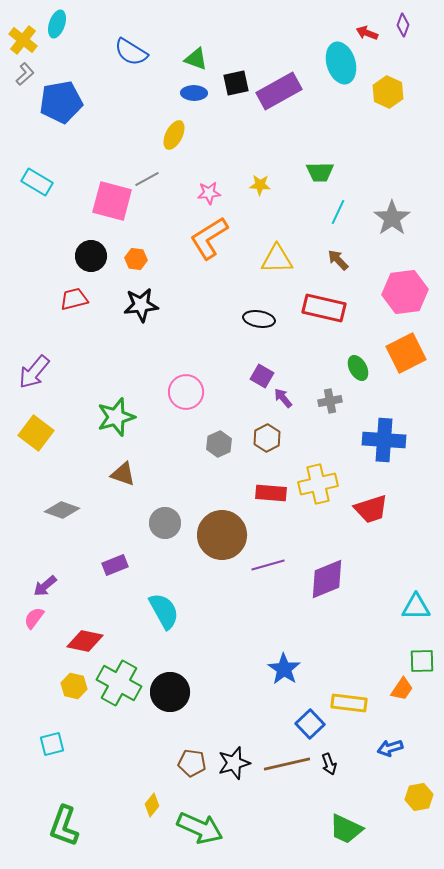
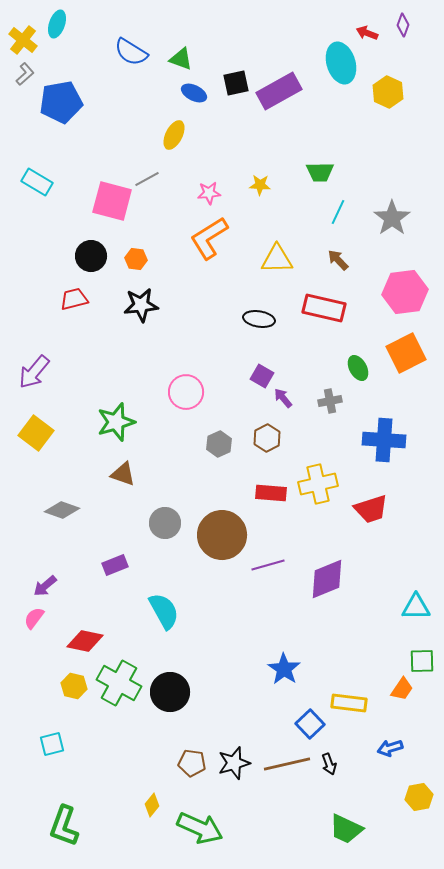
green triangle at (196, 59): moved 15 px left
blue ellipse at (194, 93): rotated 25 degrees clockwise
green star at (116, 417): moved 5 px down
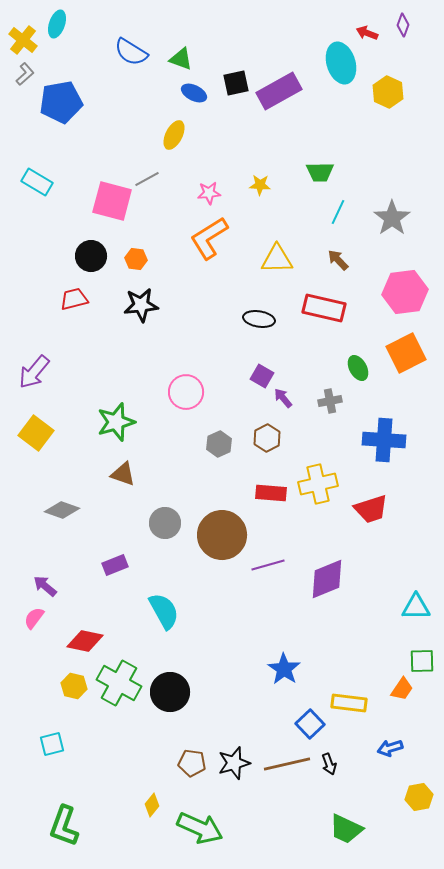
purple arrow at (45, 586): rotated 80 degrees clockwise
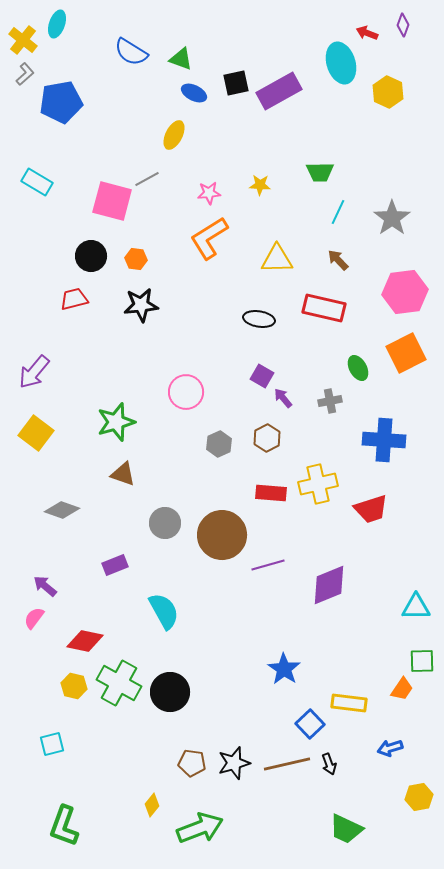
purple diamond at (327, 579): moved 2 px right, 6 px down
green arrow at (200, 828): rotated 45 degrees counterclockwise
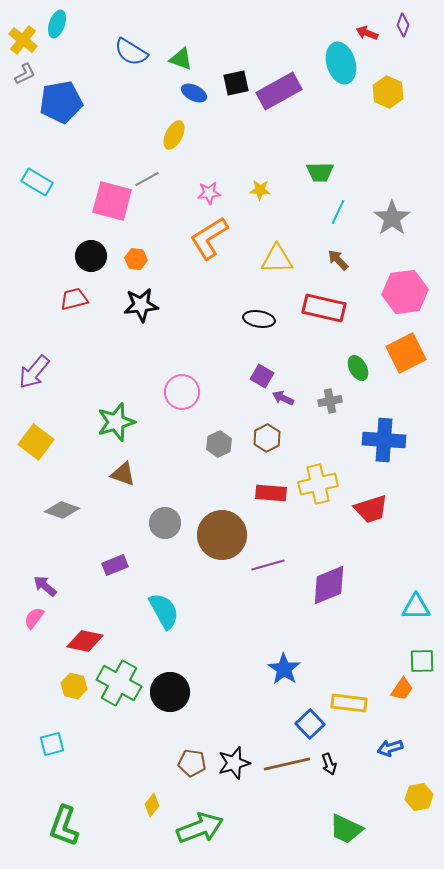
gray L-shape at (25, 74): rotated 15 degrees clockwise
yellow star at (260, 185): moved 5 px down
pink circle at (186, 392): moved 4 px left
purple arrow at (283, 398): rotated 25 degrees counterclockwise
yellow square at (36, 433): moved 9 px down
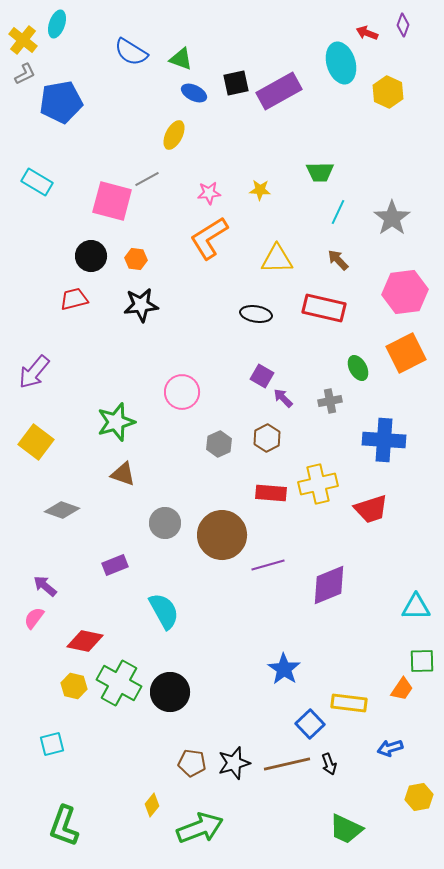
black ellipse at (259, 319): moved 3 px left, 5 px up
purple arrow at (283, 398): rotated 20 degrees clockwise
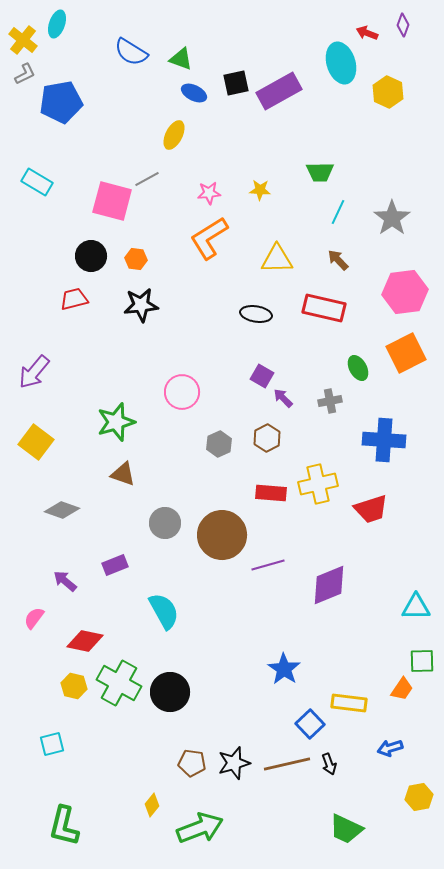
purple arrow at (45, 586): moved 20 px right, 5 px up
green L-shape at (64, 826): rotated 6 degrees counterclockwise
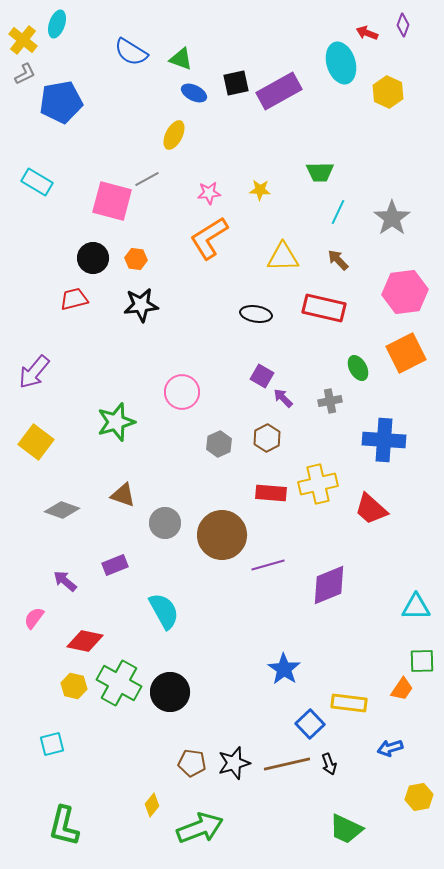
black circle at (91, 256): moved 2 px right, 2 px down
yellow triangle at (277, 259): moved 6 px right, 2 px up
brown triangle at (123, 474): moved 21 px down
red trapezoid at (371, 509): rotated 60 degrees clockwise
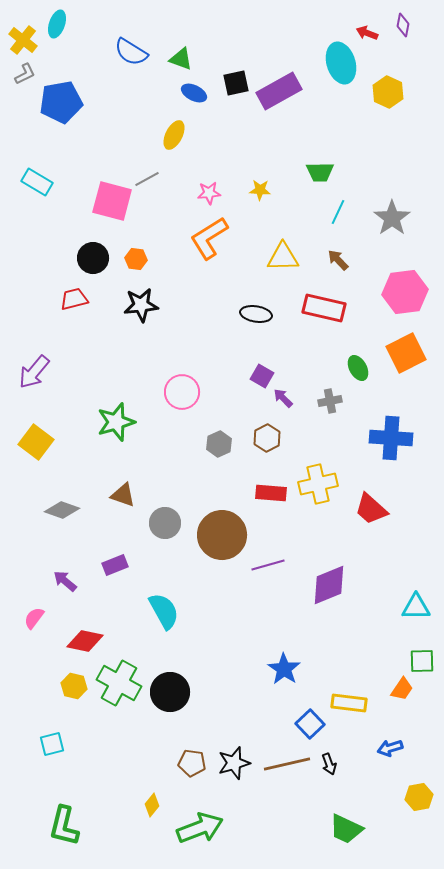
purple diamond at (403, 25): rotated 10 degrees counterclockwise
blue cross at (384, 440): moved 7 px right, 2 px up
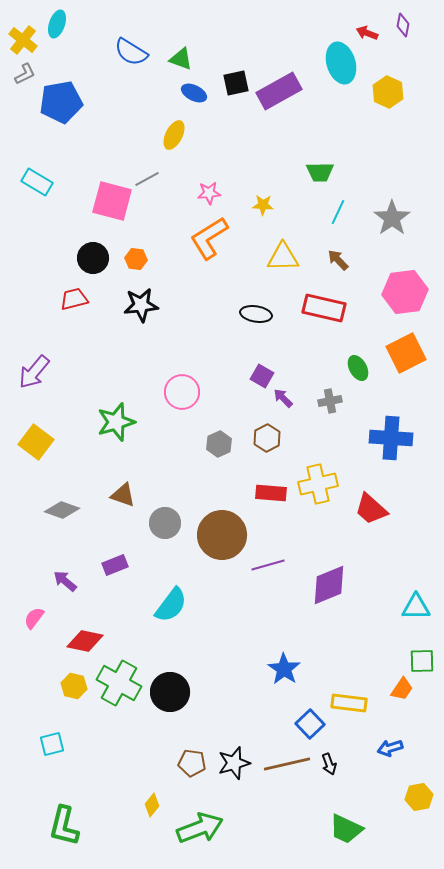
yellow star at (260, 190): moved 3 px right, 15 px down
cyan semicircle at (164, 611): moved 7 px right, 6 px up; rotated 66 degrees clockwise
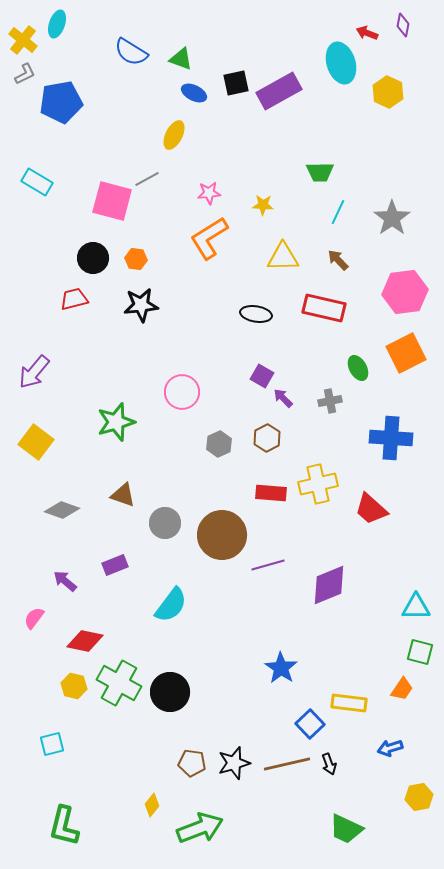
green square at (422, 661): moved 2 px left, 9 px up; rotated 16 degrees clockwise
blue star at (284, 669): moved 3 px left, 1 px up
